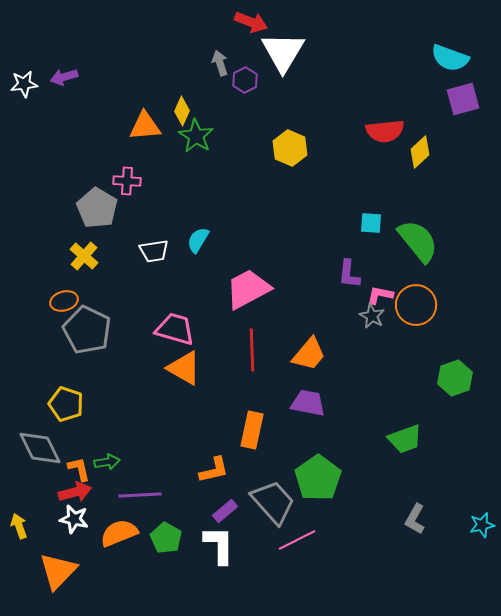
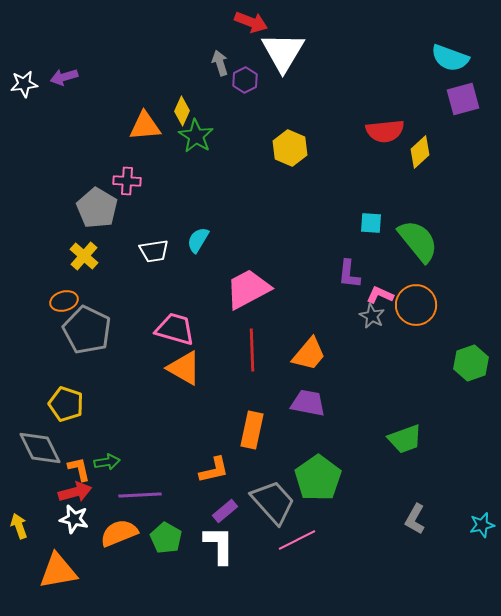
pink L-shape at (380, 295): rotated 12 degrees clockwise
green hexagon at (455, 378): moved 16 px right, 15 px up
orange triangle at (58, 571): rotated 36 degrees clockwise
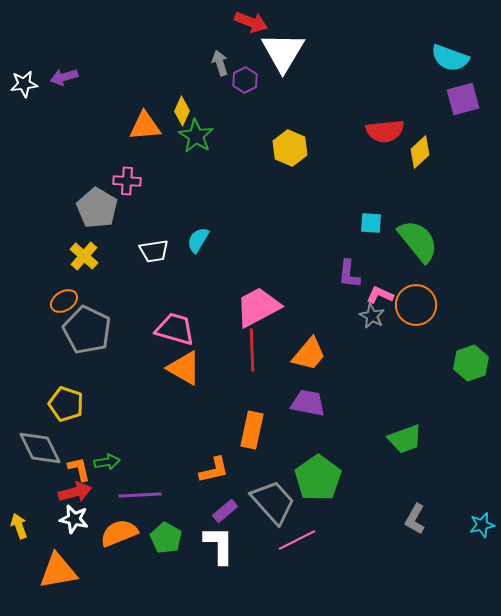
pink trapezoid at (248, 289): moved 10 px right, 18 px down
orange ellipse at (64, 301): rotated 16 degrees counterclockwise
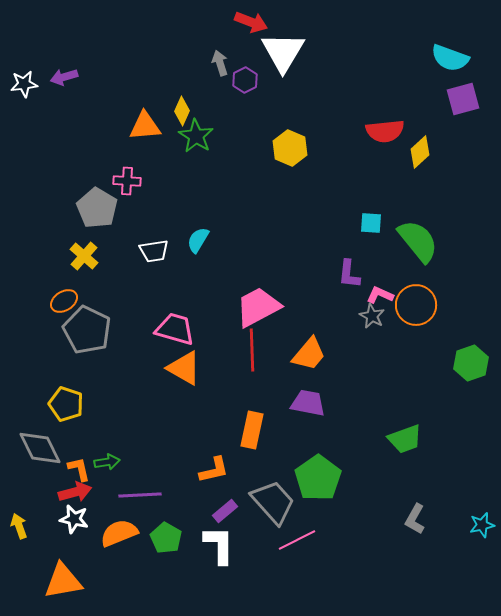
orange triangle at (58, 571): moved 5 px right, 10 px down
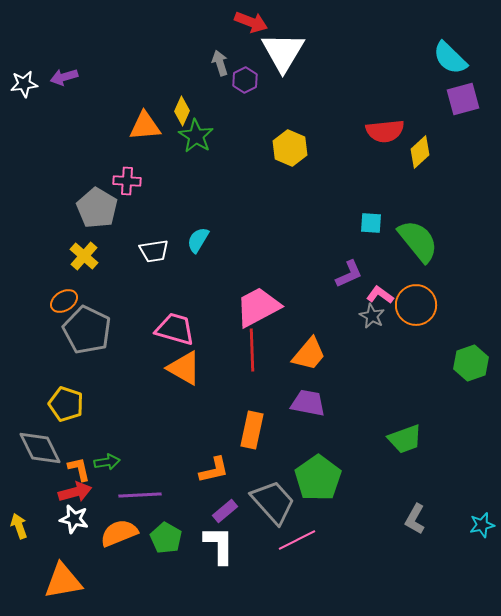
cyan semicircle at (450, 58): rotated 24 degrees clockwise
purple L-shape at (349, 274): rotated 120 degrees counterclockwise
pink L-shape at (380, 295): rotated 12 degrees clockwise
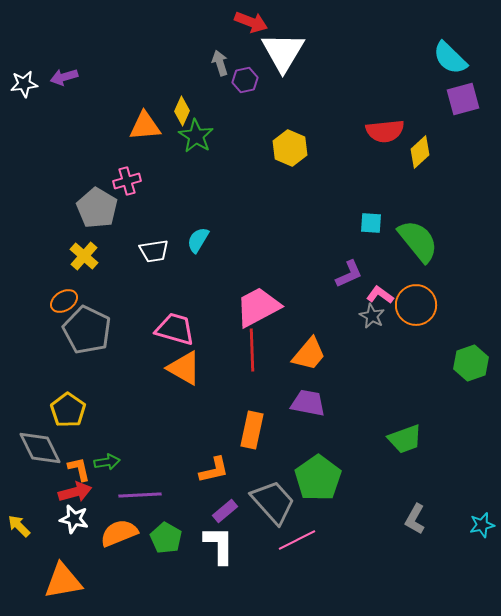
purple hexagon at (245, 80): rotated 15 degrees clockwise
pink cross at (127, 181): rotated 20 degrees counterclockwise
yellow pentagon at (66, 404): moved 2 px right, 6 px down; rotated 16 degrees clockwise
yellow arrow at (19, 526): rotated 25 degrees counterclockwise
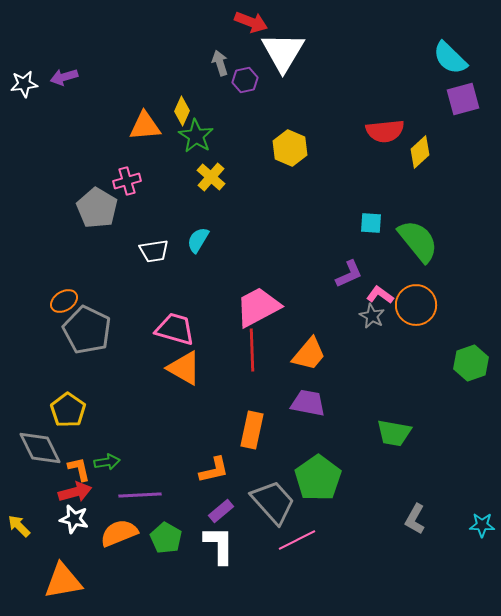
yellow cross at (84, 256): moved 127 px right, 79 px up
green trapezoid at (405, 439): moved 11 px left, 6 px up; rotated 30 degrees clockwise
purple rectangle at (225, 511): moved 4 px left
cyan star at (482, 525): rotated 15 degrees clockwise
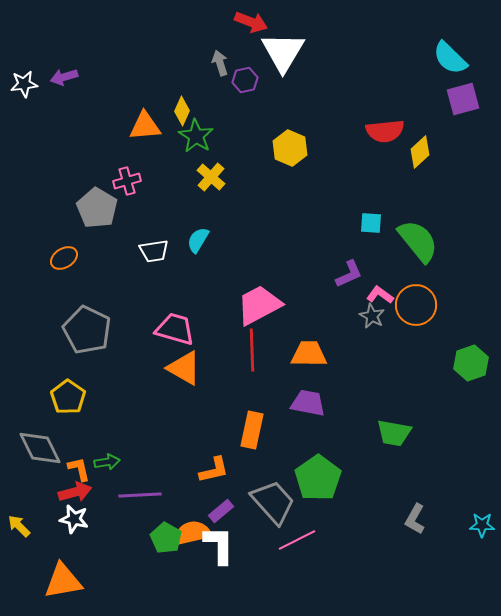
orange ellipse at (64, 301): moved 43 px up
pink trapezoid at (258, 307): moved 1 px right, 2 px up
orange trapezoid at (309, 354): rotated 129 degrees counterclockwise
yellow pentagon at (68, 410): moved 13 px up
orange semicircle at (119, 533): moved 73 px right; rotated 9 degrees clockwise
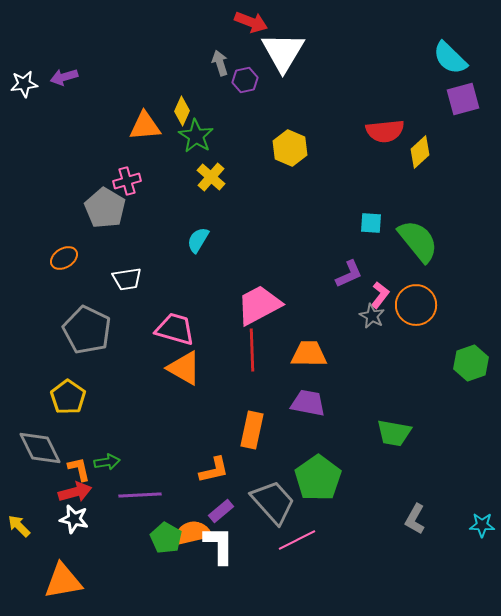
gray pentagon at (97, 208): moved 8 px right
white trapezoid at (154, 251): moved 27 px left, 28 px down
pink L-shape at (380, 295): rotated 92 degrees clockwise
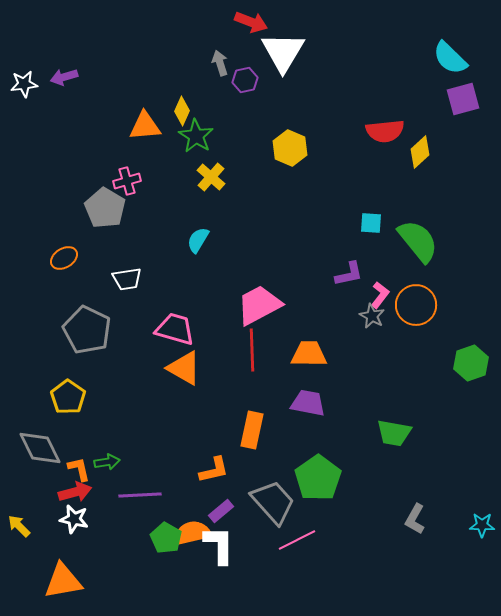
purple L-shape at (349, 274): rotated 12 degrees clockwise
